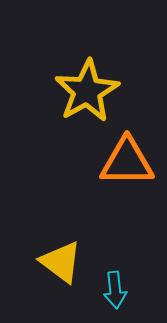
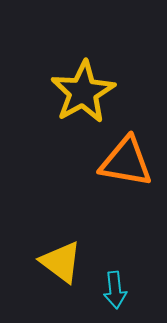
yellow star: moved 4 px left, 1 px down
orange triangle: moved 1 px left; rotated 10 degrees clockwise
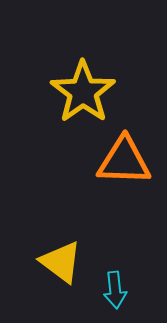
yellow star: rotated 6 degrees counterclockwise
orange triangle: moved 2 px left, 1 px up; rotated 8 degrees counterclockwise
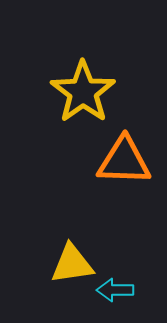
yellow triangle: moved 11 px right, 2 px down; rotated 45 degrees counterclockwise
cyan arrow: rotated 96 degrees clockwise
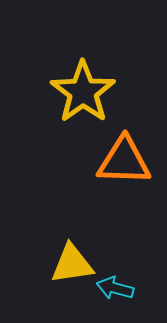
cyan arrow: moved 2 px up; rotated 15 degrees clockwise
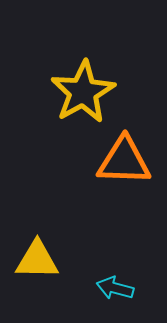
yellow star: rotated 6 degrees clockwise
yellow triangle: moved 35 px left, 4 px up; rotated 9 degrees clockwise
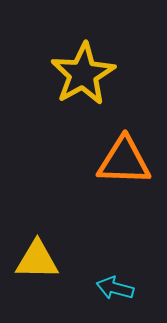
yellow star: moved 18 px up
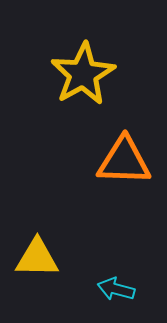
yellow triangle: moved 2 px up
cyan arrow: moved 1 px right, 1 px down
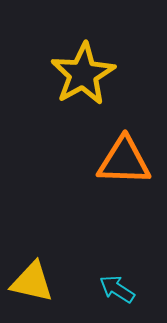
yellow triangle: moved 5 px left, 24 px down; rotated 12 degrees clockwise
cyan arrow: moved 1 px right; rotated 18 degrees clockwise
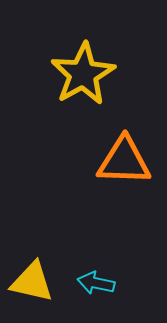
cyan arrow: moved 21 px left, 6 px up; rotated 21 degrees counterclockwise
